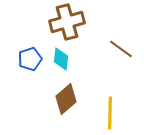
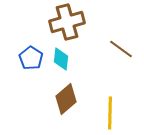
blue pentagon: moved 1 px right, 1 px up; rotated 20 degrees counterclockwise
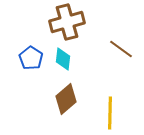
cyan diamond: moved 2 px right
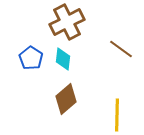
brown cross: rotated 12 degrees counterclockwise
yellow line: moved 7 px right, 2 px down
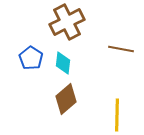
brown line: rotated 25 degrees counterclockwise
cyan diamond: moved 4 px down
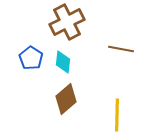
cyan diamond: moved 1 px up
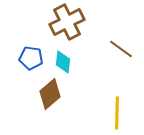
brown line: rotated 25 degrees clockwise
blue pentagon: rotated 25 degrees counterclockwise
brown diamond: moved 16 px left, 5 px up
yellow line: moved 2 px up
